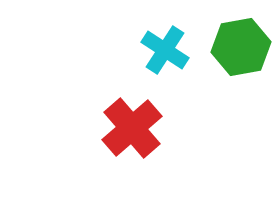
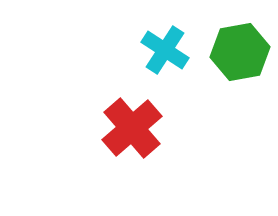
green hexagon: moved 1 px left, 5 px down
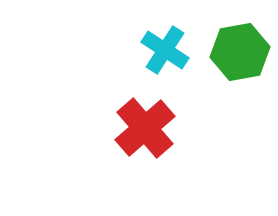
red cross: moved 13 px right
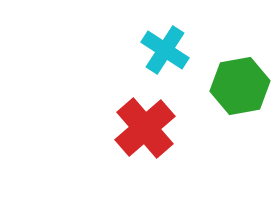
green hexagon: moved 34 px down
